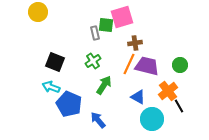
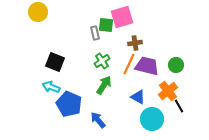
green cross: moved 9 px right
green circle: moved 4 px left
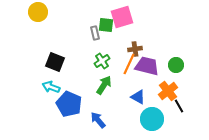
brown cross: moved 6 px down
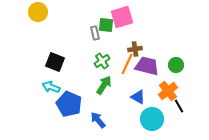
orange line: moved 2 px left
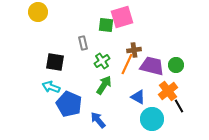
gray rectangle: moved 12 px left, 10 px down
brown cross: moved 1 px left, 1 px down
black square: rotated 12 degrees counterclockwise
purple trapezoid: moved 5 px right
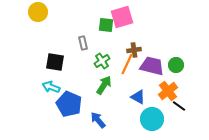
black line: rotated 24 degrees counterclockwise
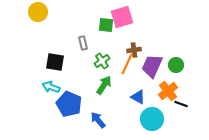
purple trapezoid: rotated 80 degrees counterclockwise
black line: moved 2 px right, 2 px up; rotated 16 degrees counterclockwise
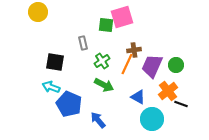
green arrow: rotated 84 degrees clockwise
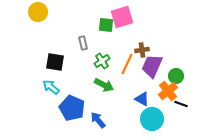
brown cross: moved 8 px right
green circle: moved 11 px down
cyan arrow: rotated 18 degrees clockwise
blue triangle: moved 4 px right, 2 px down
blue pentagon: moved 3 px right, 4 px down
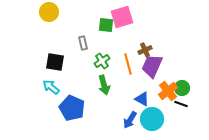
yellow circle: moved 11 px right
brown cross: moved 3 px right; rotated 16 degrees counterclockwise
orange line: moved 1 px right; rotated 40 degrees counterclockwise
green circle: moved 6 px right, 12 px down
green arrow: rotated 48 degrees clockwise
blue arrow: moved 32 px right; rotated 108 degrees counterclockwise
